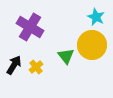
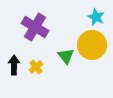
purple cross: moved 5 px right
black arrow: rotated 30 degrees counterclockwise
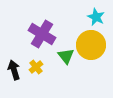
purple cross: moved 7 px right, 7 px down
yellow circle: moved 1 px left
black arrow: moved 5 px down; rotated 18 degrees counterclockwise
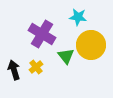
cyan star: moved 18 px left; rotated 18 degrees counterclockwise
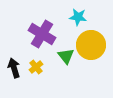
black arrow: moved 2 px up
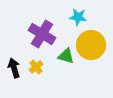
green triangle: rotated 36 degrees counterclockwise
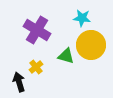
cyan star: moved 4 px right, 1 px down
purple cross: moved 5 px left, 4 px up
black arrow: moved 5 px right, 14 px down
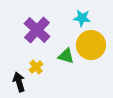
purple cross: rotated 12 degrees clockwise
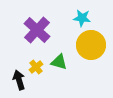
green triangle: moved 7 px left, 6 px down
black arrow: moved 2 px up
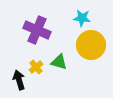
purple cross: rotated 20 degrees counterclockwise
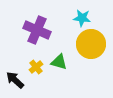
yellow circle: moved 1 px up
black arrow: moved 4 px left; rotated 30 degrees counterclockwise
